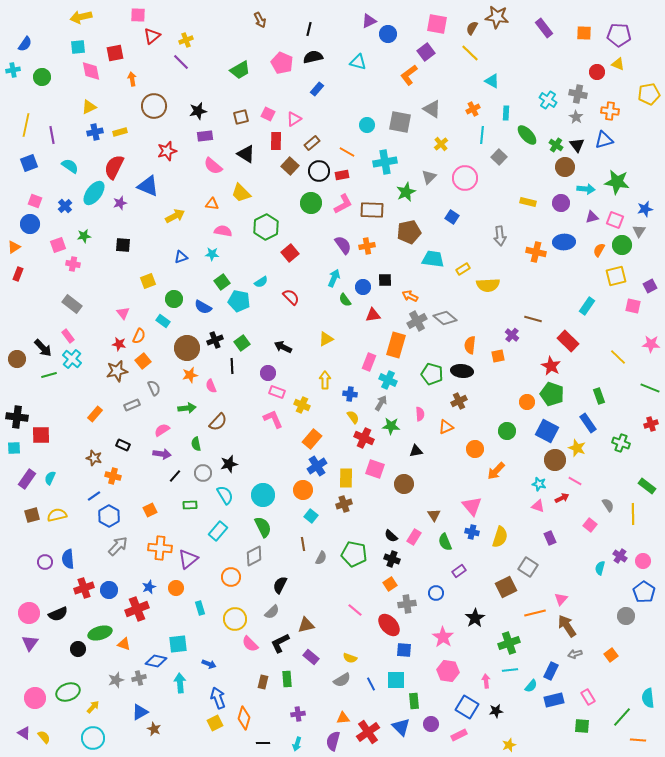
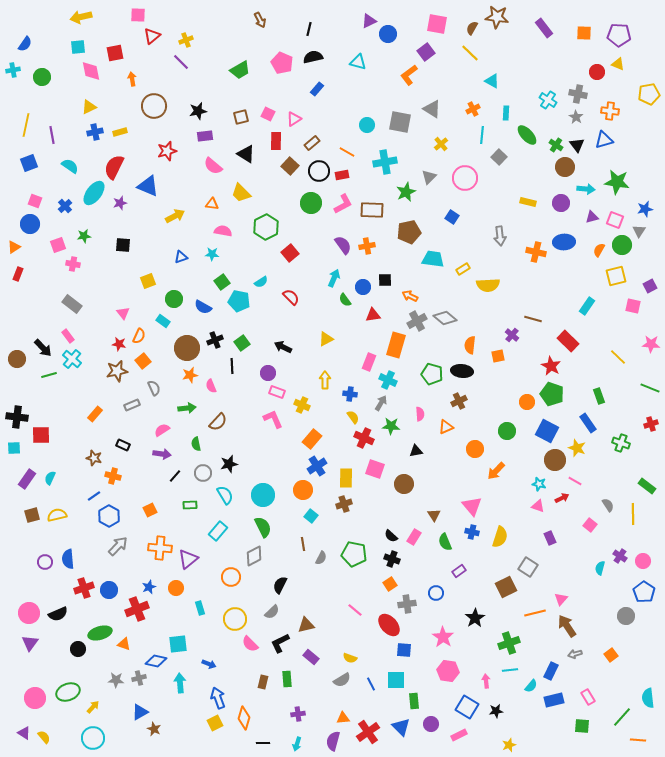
gray star at (116, 680): rotated 21 degrees clockwise
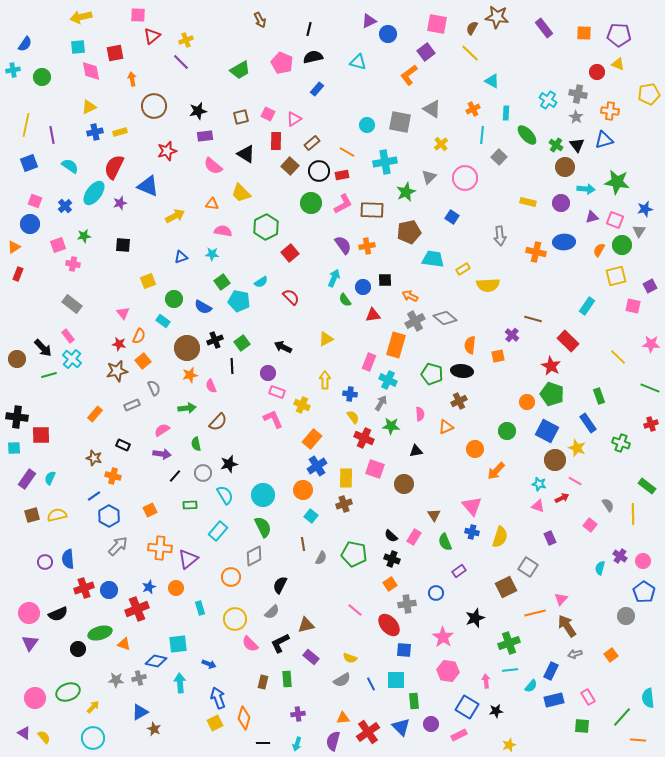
gray cross at (417, 321): moved 2 px left
black star at (475, 618): rotated 12 degrees clockwise
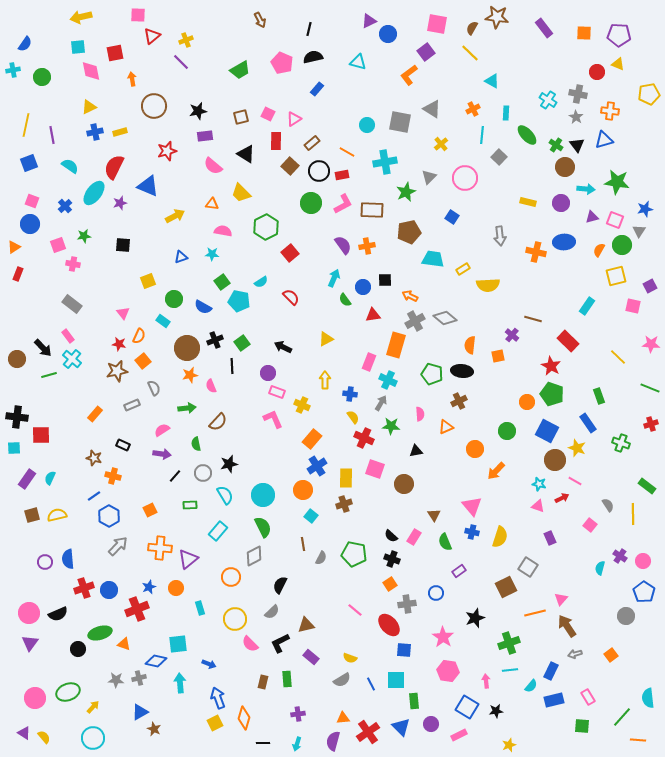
pink square at (35, 201): moved 3 px left
